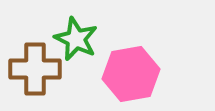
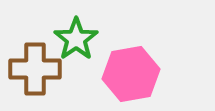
green star: rotated 12 degrees clockwise
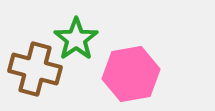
brown cross: rotated 15 degrees clockwise
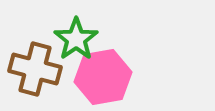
pink hexagon: moved 28 px left, 3 px down
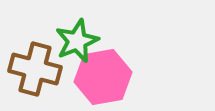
green star: moved 1 px right, 2 px down; rotated 12 degrees clockwise
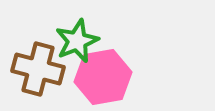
brown cross: moved 3 px right
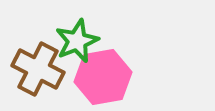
brown cross: rotated 12 degrees clockwise
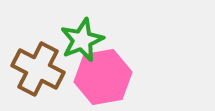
green star: moved 5 px right, 1 px up
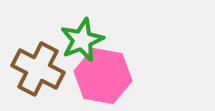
pink hexagon: moved 1 px up; rotated 20 degrees clockwise
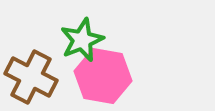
brown cross: moved 7 px left, 8 px down
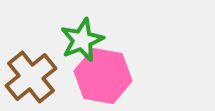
brown cross: rotated 24 degrees clockwise
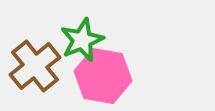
brown cross: moved 4 px right, 11 px up
